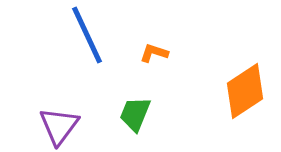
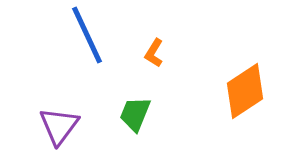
orange L-shape: rotated 76 degrees counterclockwise
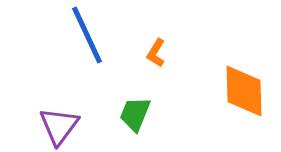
orange L-shape: moved 2 px right
orange diamond: moved 1 px left; rotated 58 degrees counterclockwise
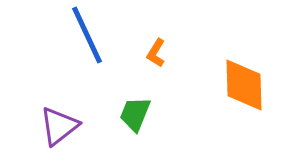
orange diamond: moved 6 px up
purple triangle: rotated 15 degrees clockwise
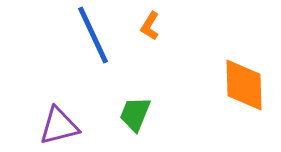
blue line: moved 6 px right
orange L-shape: moved 6 px left, 27 px up
purple triangle: rotated 24 degrees clockwise
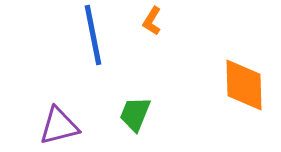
orange L-shape: moved 2 px right, 5 px up
blue line: rotated 14 degrees clockwise
